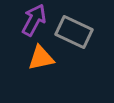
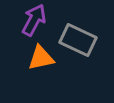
gray rectangle: moved 4 px right, 8 px down
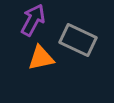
purple arrow: moved 1 px left
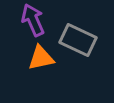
purple arrow: rotated 52 degrees counterclockwise
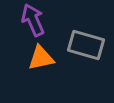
gray rectangle: moved 8 px right, 5 px down; rotated 9 degrees counterclockwise
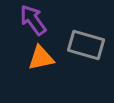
purple arrow: rotated 12 degrees counterclockwise
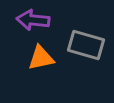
purple arrow: rotated 48 degrees counterclockwise
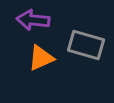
orange triangle: rotated 12 degrees counterclockwise
